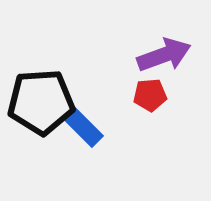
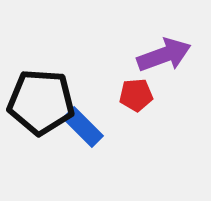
red pentagon: moved 14 px left
black pentagon: rotated 8 degrees clockwise
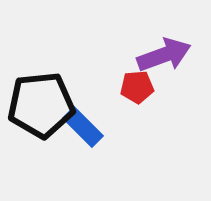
red pentagon: moved 1 px right, 8 px up
black pentagon: moved 3 px down; rotated 10 degrees counterclockwise
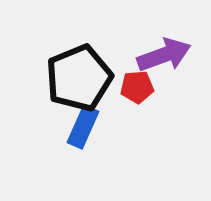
black pentagon: moved 38 px right, 27 px up; rotated 16 degrees counterclockwise
blue rectangle: rotated 69 degrees clockwise
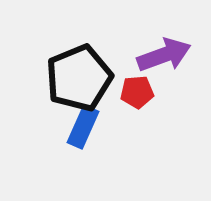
red pentagon: moved 5 px down
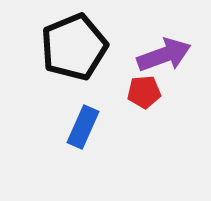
black pentagon: moved 5 px left, 31 px up
red pentagon: moved 7 px right
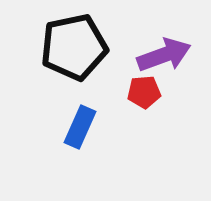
black pentagon: rotated 10 degrees clockwise
blue rectangle: moved 3 px left
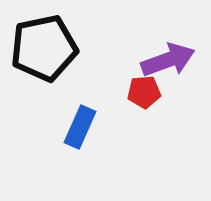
black pentagon: moved 30 px left, 1 px down
purple arrow: moved 4 px right, 5 px down
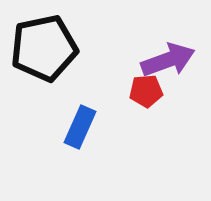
red pentagon: moved 2 px right, 1 px up
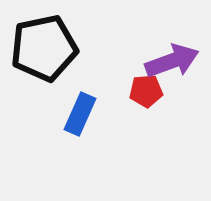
purple arrow: moved 4 px right, 1 px down
blue rectangle: moved 13 px up
